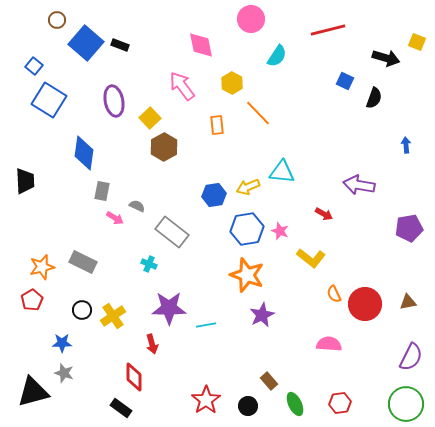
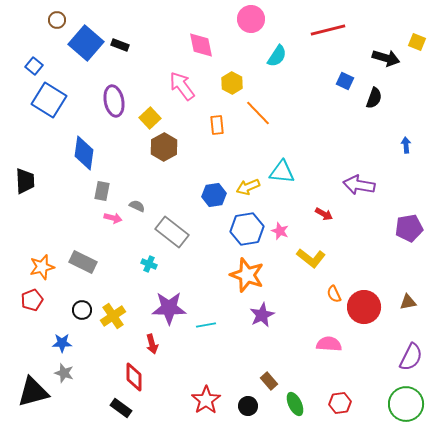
pink arrow at (115, 218): moved 2 px left; rotated 18 degrees counterclockwise
red pentagon at (32, 300): rotated 10 degrees clockwise
red circle at (365, 304): moved 1 px left, 3 px down
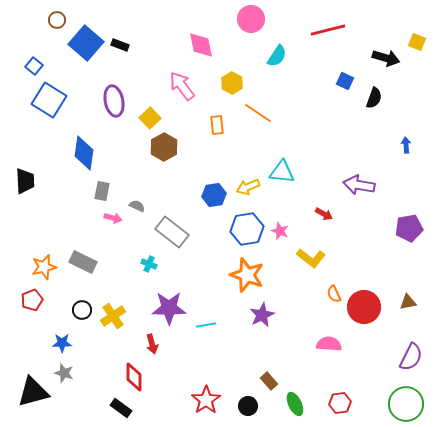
orange line at (258, 113): rotated 12 degrees counterclockwise
orange star at (42, 267): moved 2 px right
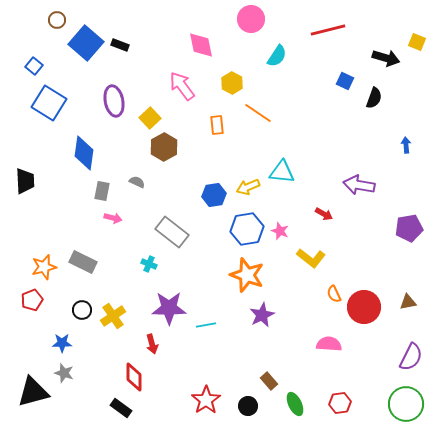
blue square at (49, 100): moved 3 px down
gray semicircle at (137, 206): moved 24 px up
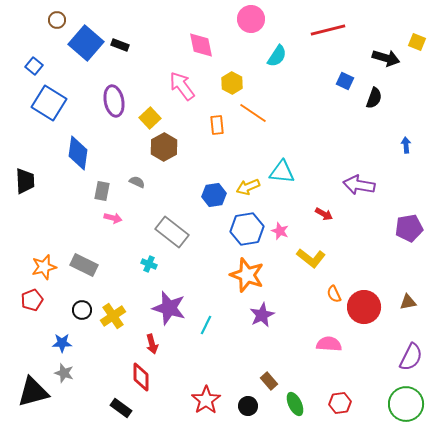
orange line at (258, 113): moved 5 px left
blue diamond at (84, 153): moved 6 px left
gray rectangle at (83, 262): moved 1 px right, 3 px down
purple star at (169, 308): rotated 16 degrees clockwise
cyan line at (206, 325): rotated 54 degrees counterclockwise
red diamond at (134, 377): moved 7 px right
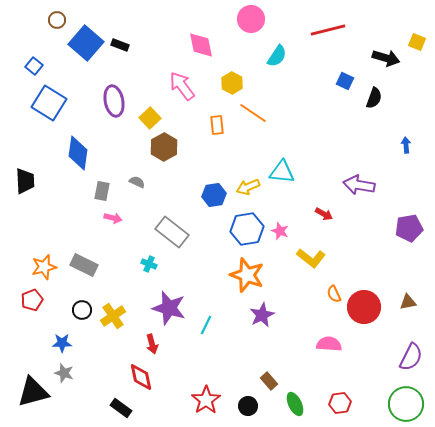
red diamond at (141, 377): rotated 12 degrees counterclockwise
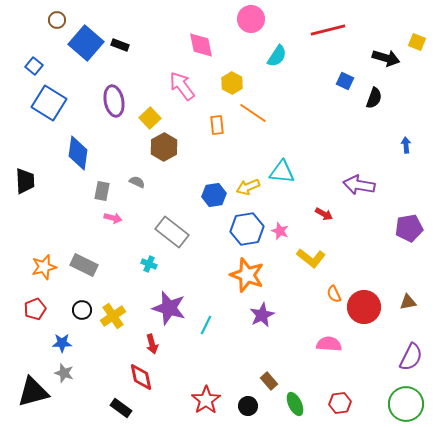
red pentagon at (32, 300): moved 3 px right, 9 px down
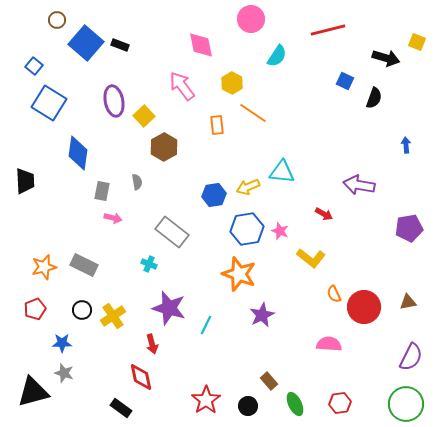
yellow square at (150, 118): moved 6 px left, 2 px up
gray semicircle at (137, 182): rotated 56 degrees clockwise
orange star at (247, 275): moved 8 px left, 1 px up
